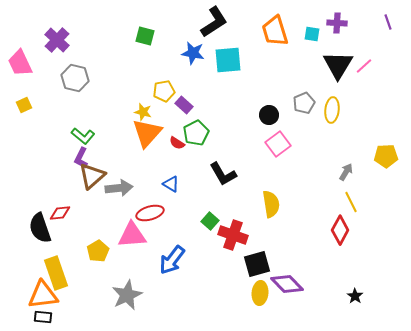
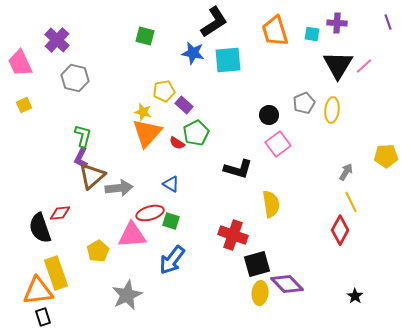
green L-shape at (83, 136): rotated 115 degrees counterclockwise
black L-shape at (223, 174): moved 15 px right, 5 px up; rotated 44 degrees counterclockwise
green square at (210, 221): moved 39 px left; rotated 24 degrees counterclockwise
orange triangle at (43, 295): moved 5 px left, 4 px up
black rectangle at (43, 317): rotated 66 degrees clockwise
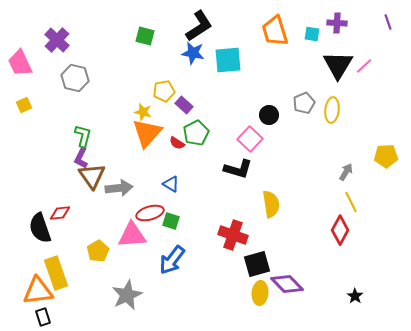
black L-shape at (214, 22): moved 15 px left, 4 px down
pink square at (278, 144): moved 28 px left, 5 px up; rotated 10 degrees counterclockwise
brown triangle at (92, 176): rotated 24 degrees counterclockwise
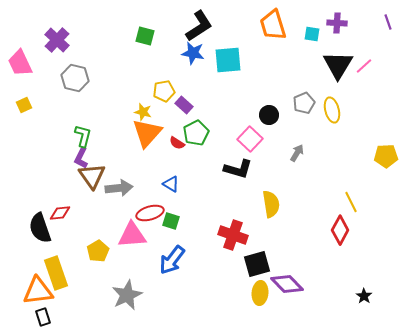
orange trapezoid at (275, 31): moved 2 px left, 6 px up
yellow ellipse at (332, 110): rotated 20 degrees counterclockwise
gray arrow at (346, 172): moved 49 px left, 19 px up
black star at (355, 296): moved 9 px right
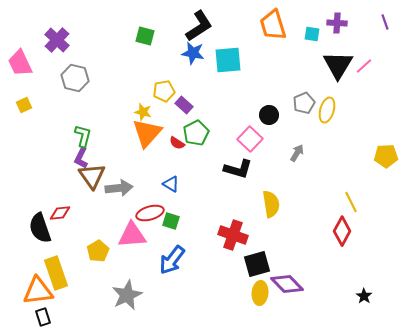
purple line at (388, 22): moved 3 px left
yellow ellipse at (332, 110): moved 5 px left; rotated 30 degrees clockwise
red diamond at (340, 230): moved 2 px right, 1 px down
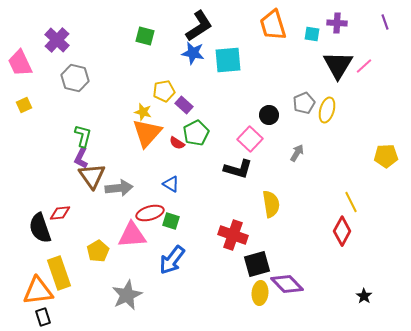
yellow rectangle at (56, 273): moved 3 px right
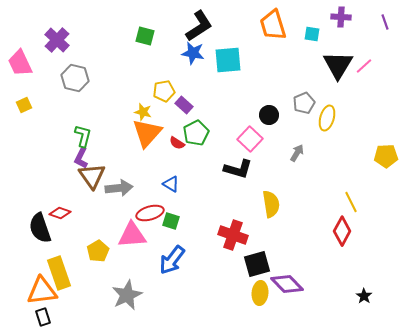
purple cross at (337, 23): moved 4 px right, 6 px up
yellow ellipse at (327, 110): moved 8 px down
red diamond at (60, 213): rotated 25 degrees clockwise
orange triangle at (38, 291): moved 4 px right
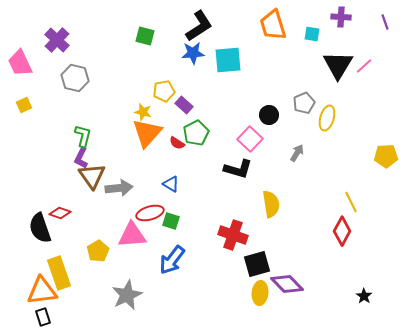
blue star at (193, 53): rotated 15 degrees counterclockwise
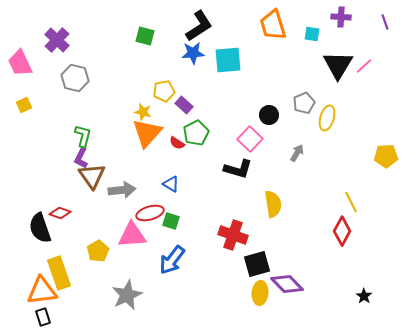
gray arrow at (119, 188): moved 3 px right, 2 px down
yellow semicircle at (271, 204): moved 2 px right
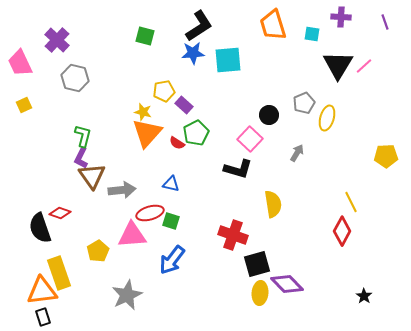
blue triangle at (171, 184): rotated 18 degrees counterclockwise
